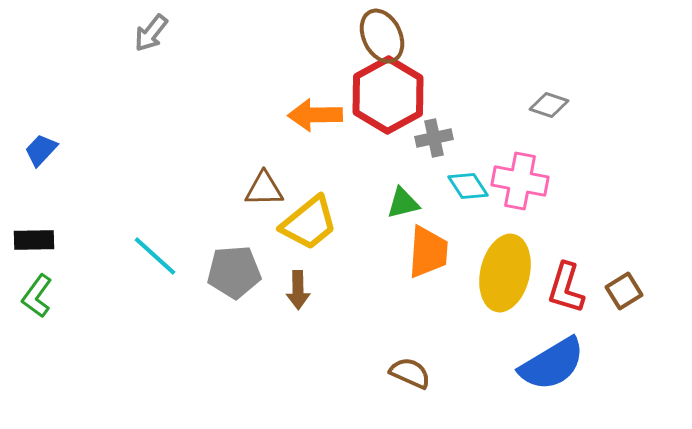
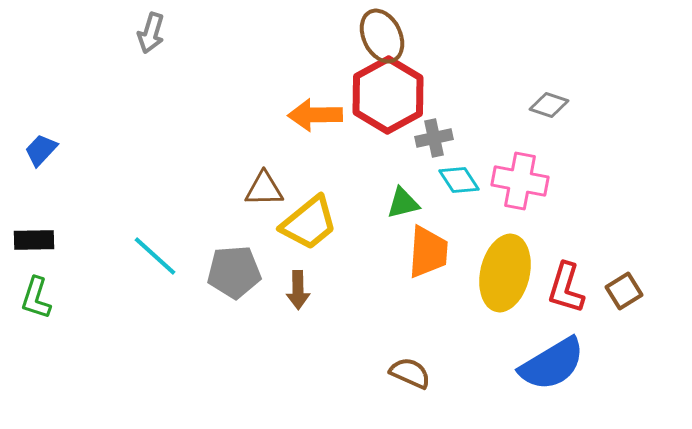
gray arrow: rotated 21 degrees counterclockwise
cyan diamond: moved 9 px left, 6 px up
green L-shape: moved 1 px left, 2 px down; rotated 18 degrees counterclockwise
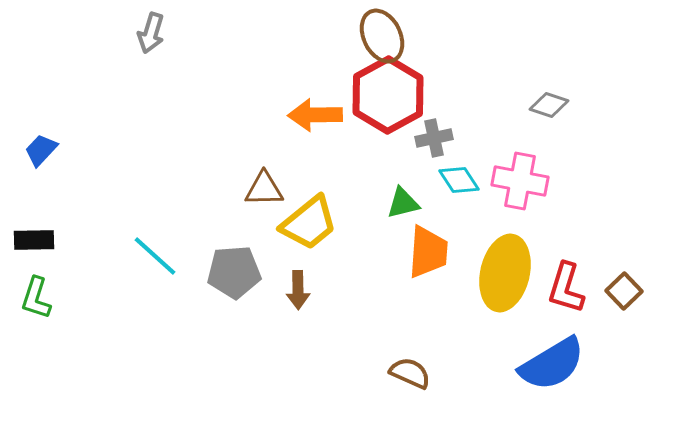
brown square: rotated 12 degrees counterclockwise
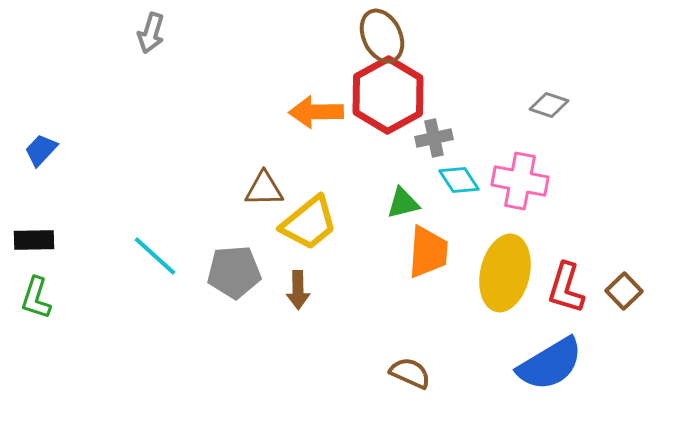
orange arrow: moved 1 px right, 3 px up
blue semicircle: moved 2 px left
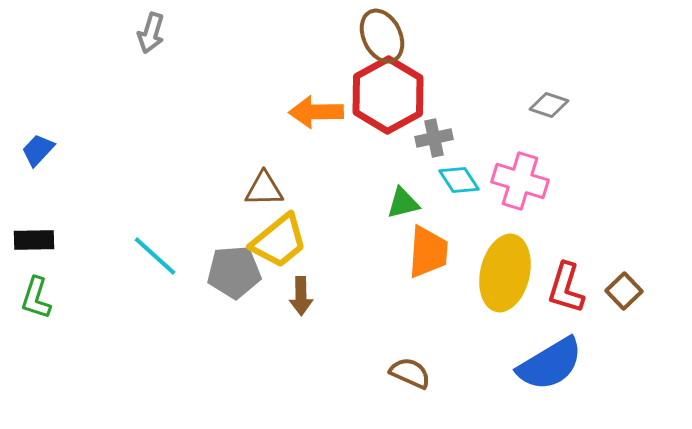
blue trapezoid: moved 3 px left
pink cross: rotated 6 degrees clockwise
yellow trapezoid: moved 30 px left, 18 px down
brown arrow: moved 3 px right, 6 px down
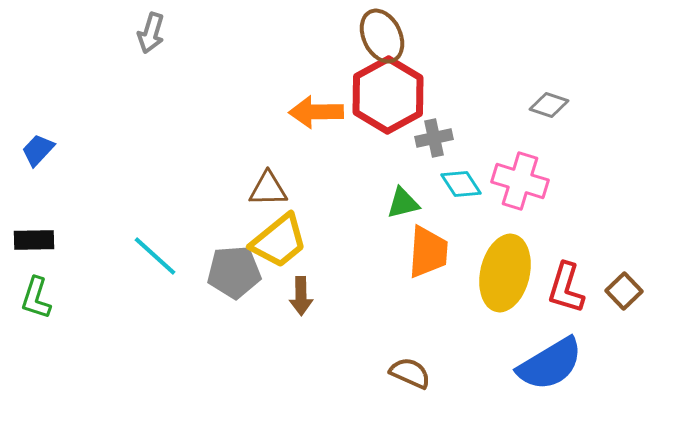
cyan diamond: moved 2 px right, 4 px down
brown triangle: moved 4 px right
